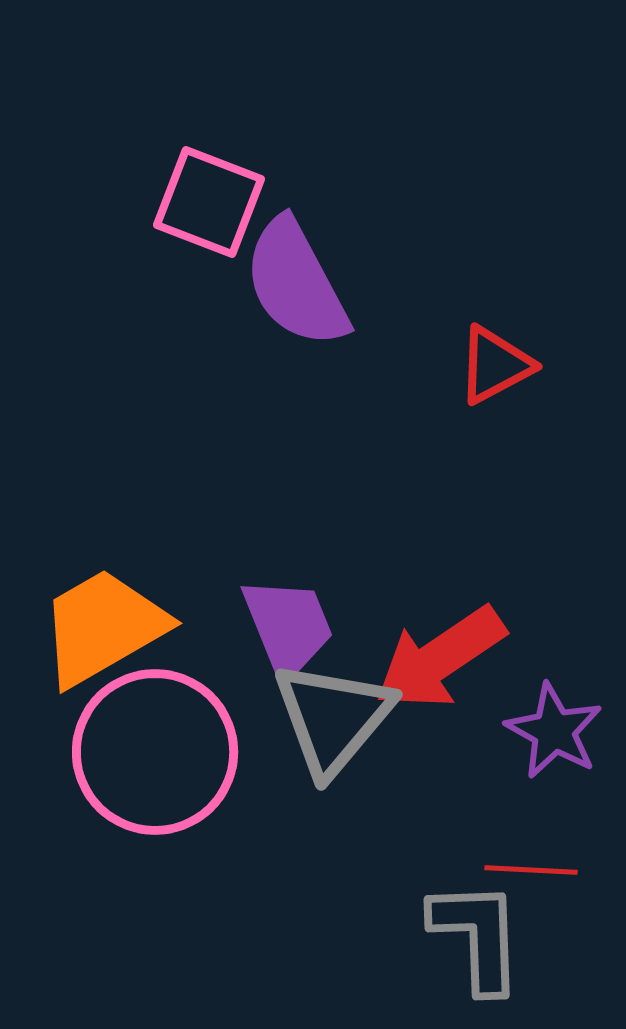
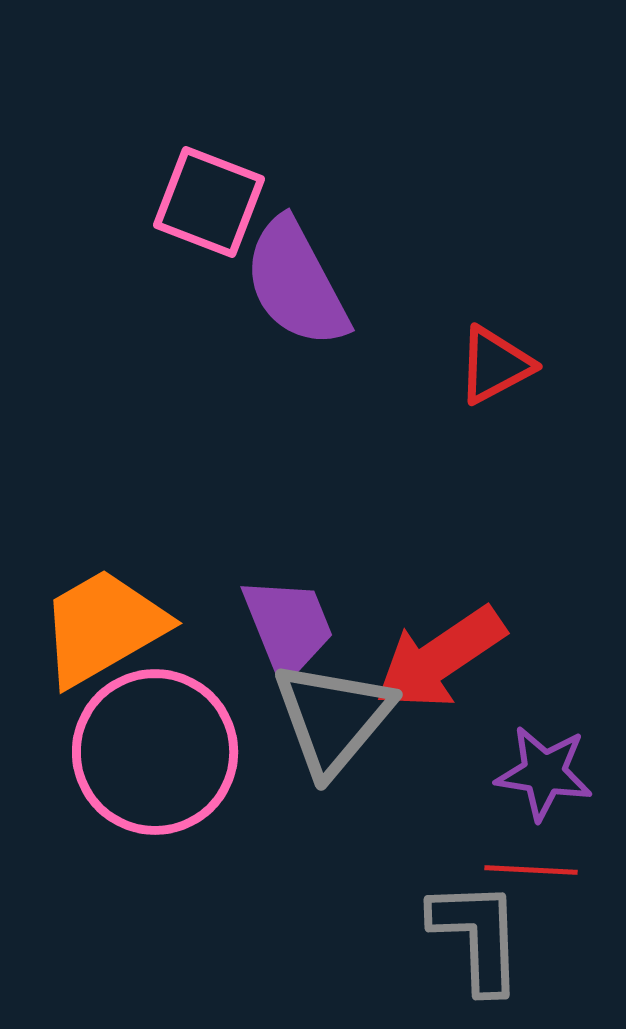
purple star: moved 10 px left, 42 px down; rotated 20 degrees counterclockwise
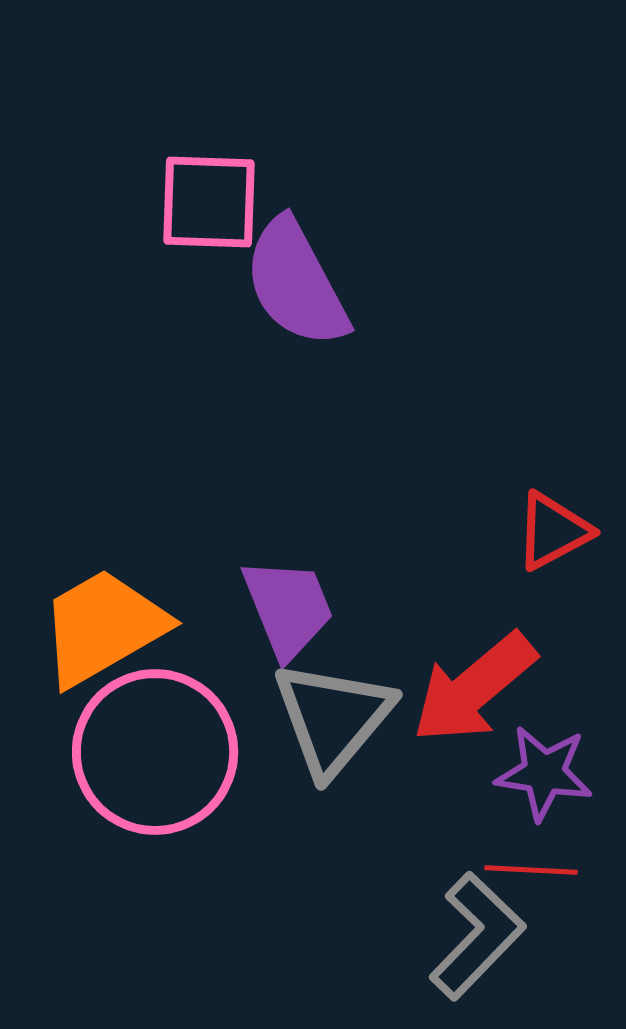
pink square: rotated 19 degrees counterclockwise
red triangle: moved 58 px right, 166 px down
purple trapezoid: moved 19 px up
red arrow: moved 34 px right, 30 px down; rotated 6 degrees counterclockwise
gray L-shape: rotated 46 degrees clockwise
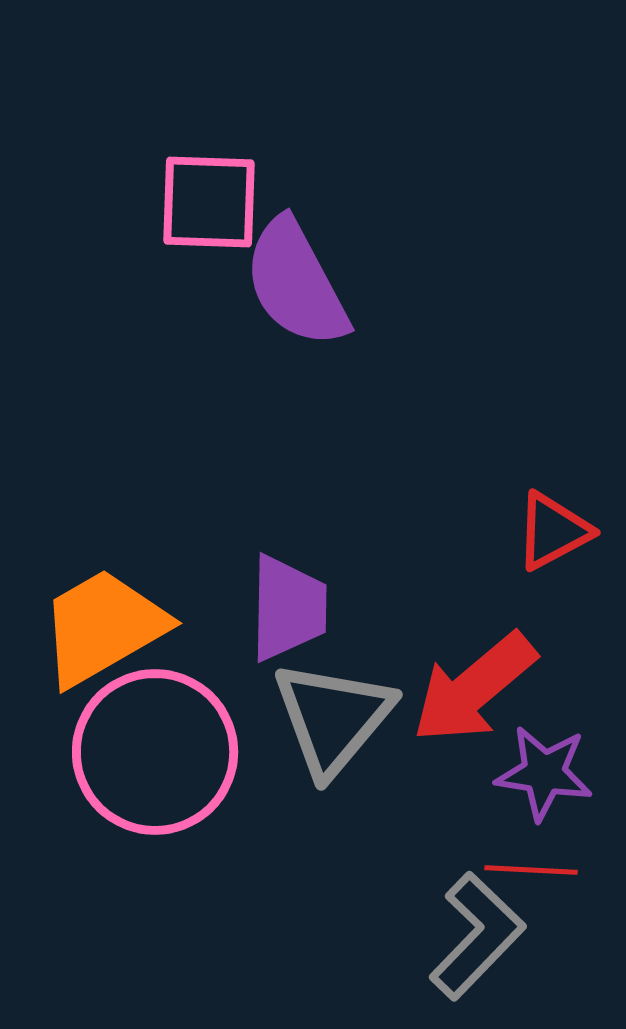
purple trapezoid: rotated 23 degrees clockwise
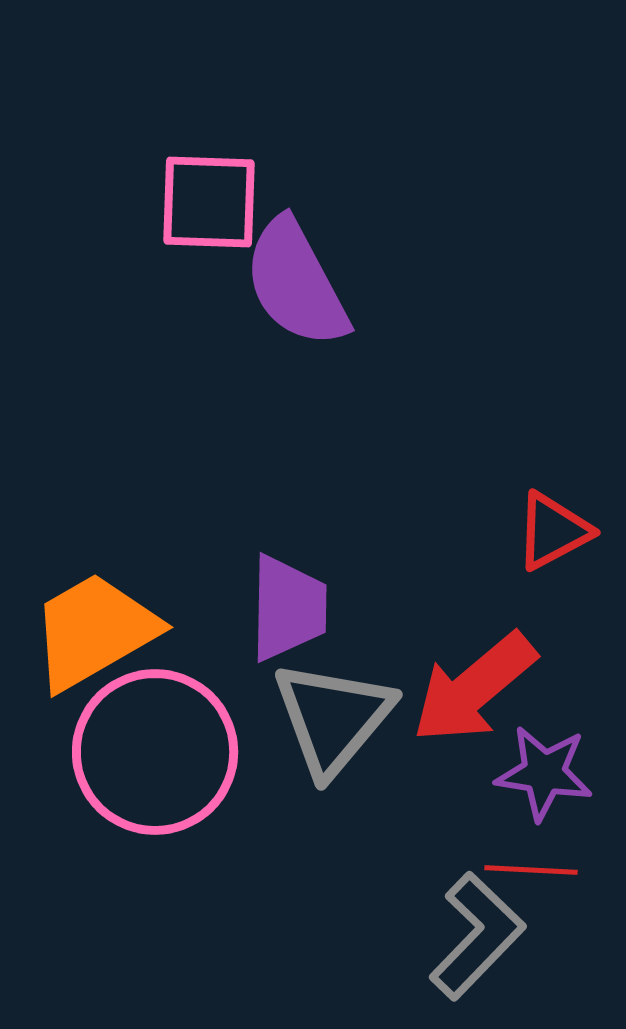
orange trapezoid: moved 9 px left, 4 px down
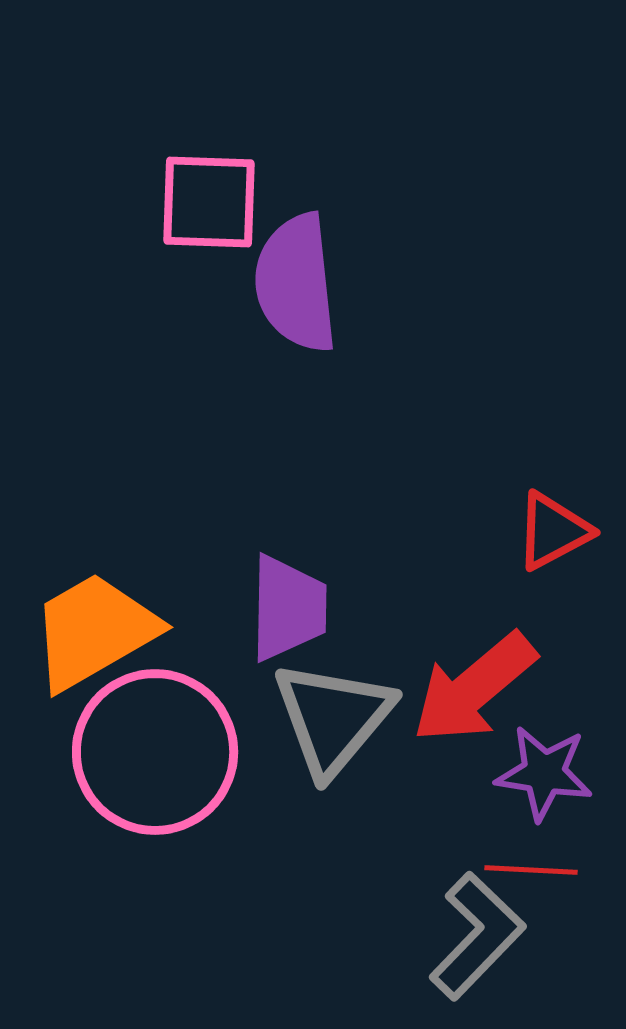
purple semicircle: rotated 22 degrees clockwise
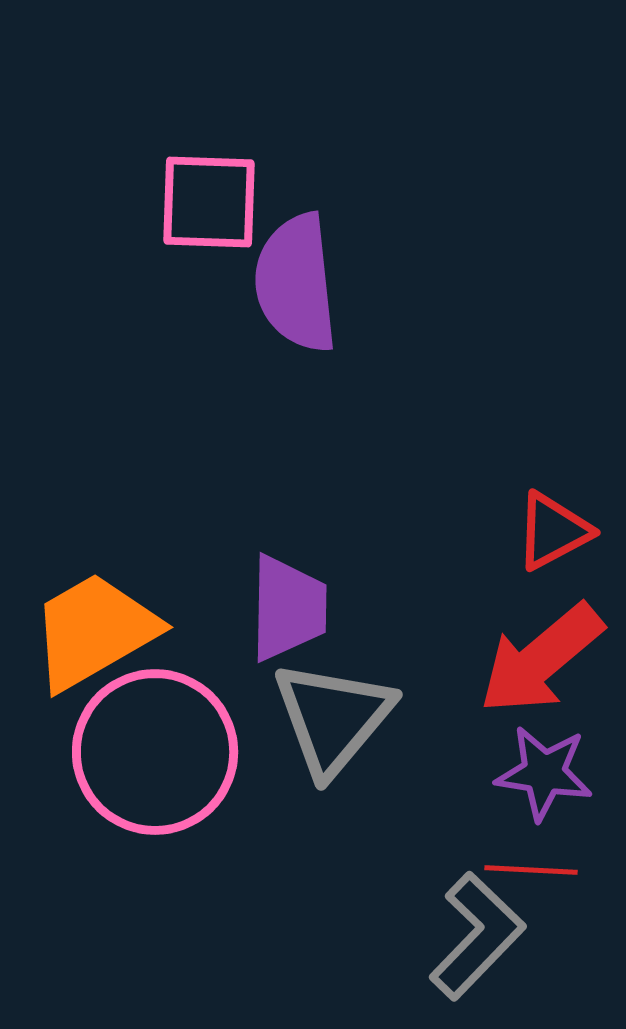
red arrow: moved 67 px right, 29 px up
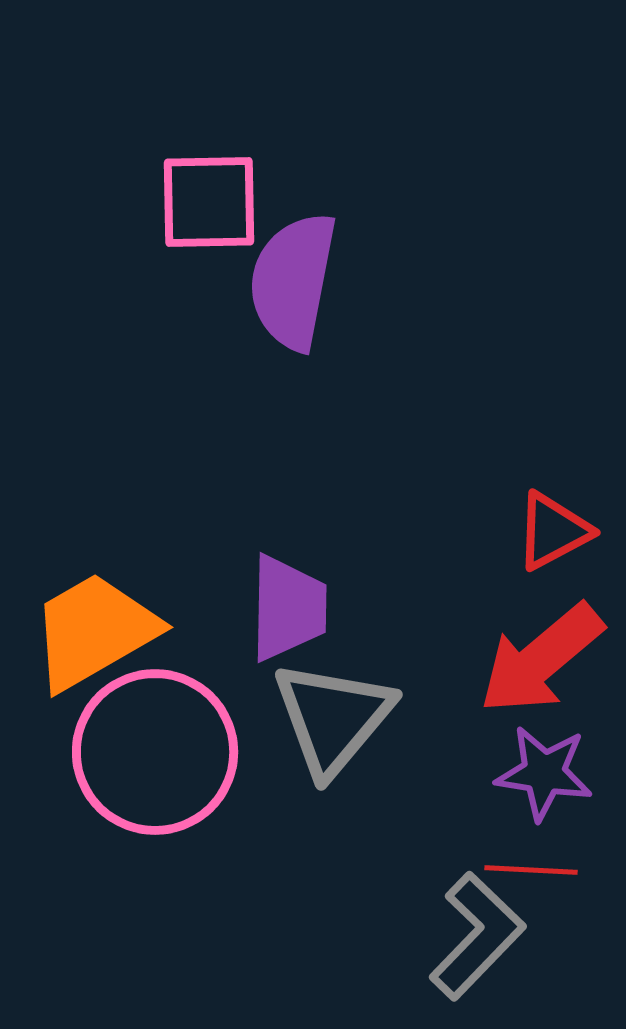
pink square: rotated 3 degrees counterclockwise
purple semicircle: moved 3 px left, 2 px up; rotated 17 degrees clockwise
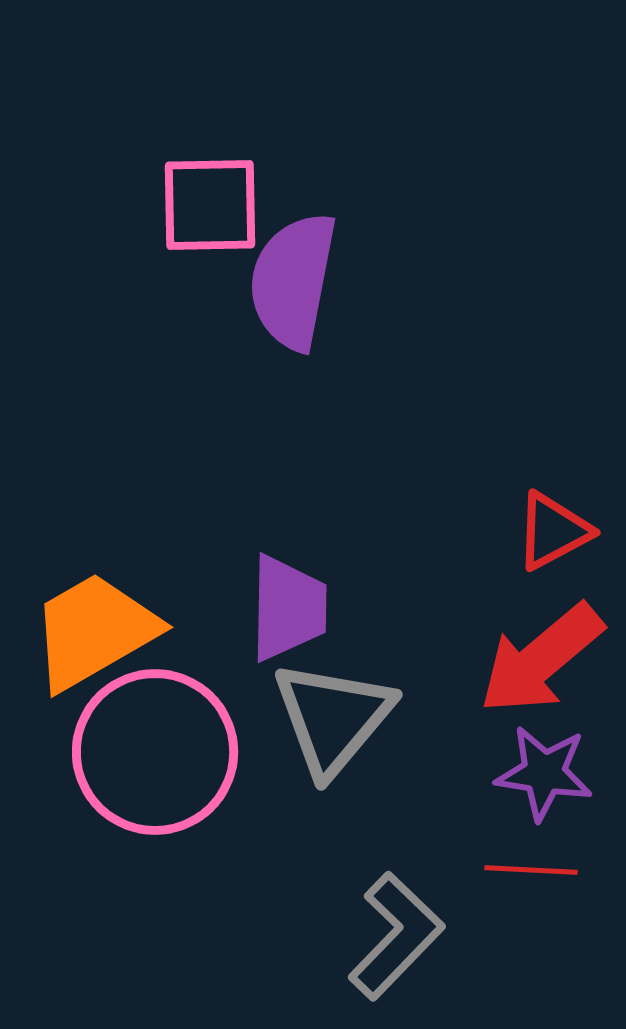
pink square: moved 1 px right, 3 px down
gray L-shape: moved 81 px left
